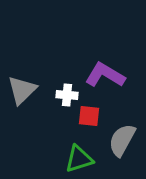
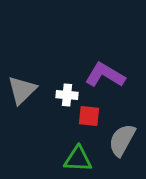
green triangle: moved 1 px left; rotated 20 degrees clockwise
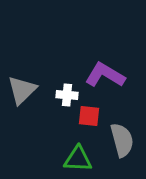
gray semicircle: rotated 136 degrees clockwise
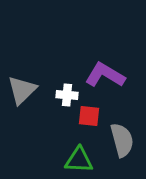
green triangle: moved 1 px right, 1 px down
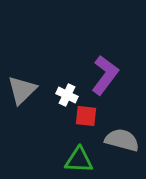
purple L-shape: rotated 96 degrees clockwise
white cross: rotated 20 degrees clockwise
red square: moved 3 px left
gray semicircle: rotated 60 degrees counterclockwise
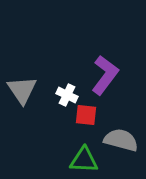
gray triangle: rotated 20 degrees counterclockwise
red square: moved 1 px up
gray semicircle: moved 1 px left
green triangle: moved 5 px right
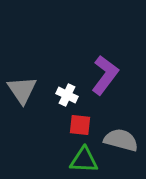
red square: moved 6 px left, 10 px down
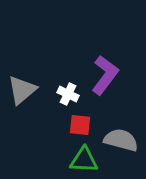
gray triangle: rotated 24 degrees clockwise
white cross: moved 1 px right, 1 px up
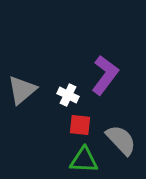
white cross: moved 1 px down
gray semicircle: rotated 32 degrees clockwise
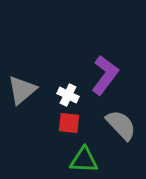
red square: moved 11 px left, 2 px up
gray semicircle: moved 15 px up
